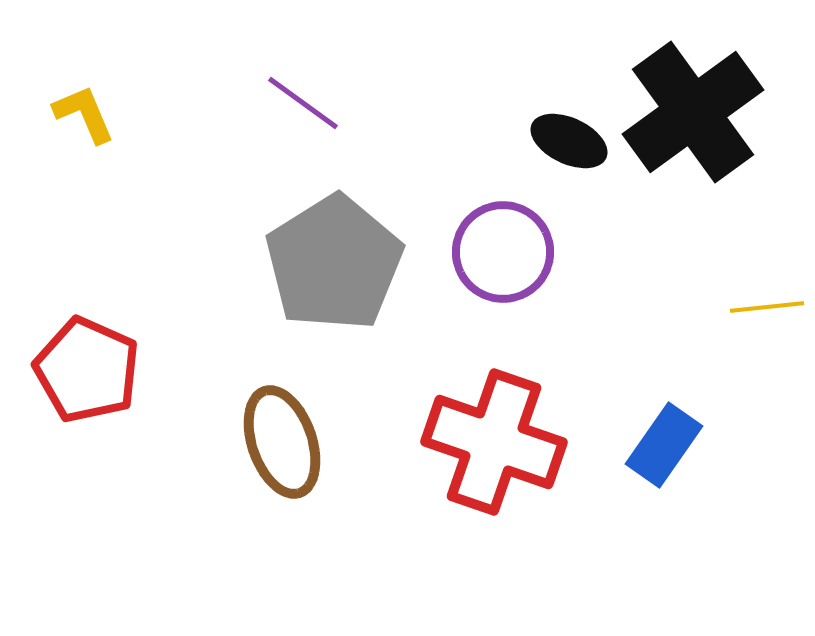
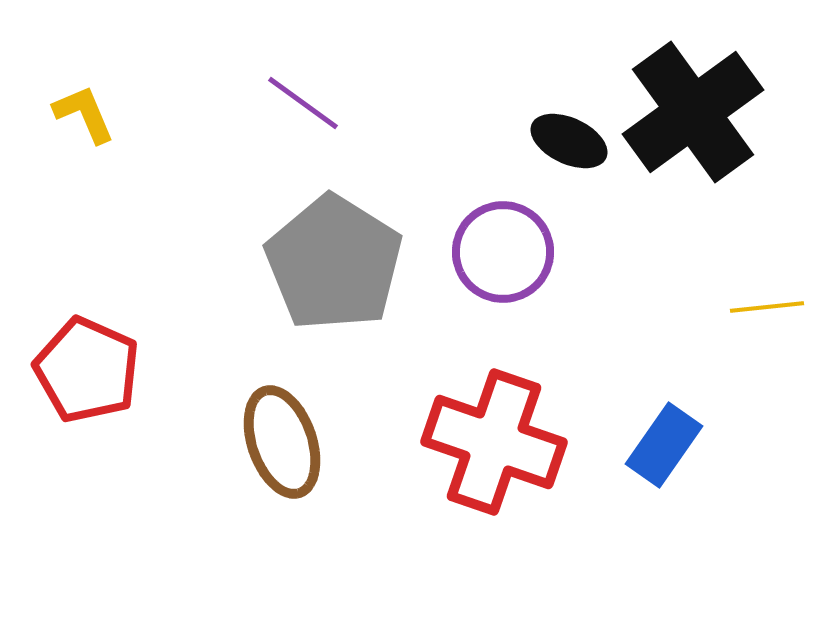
gray pentagon: rotated 8 degrees counterclockwise
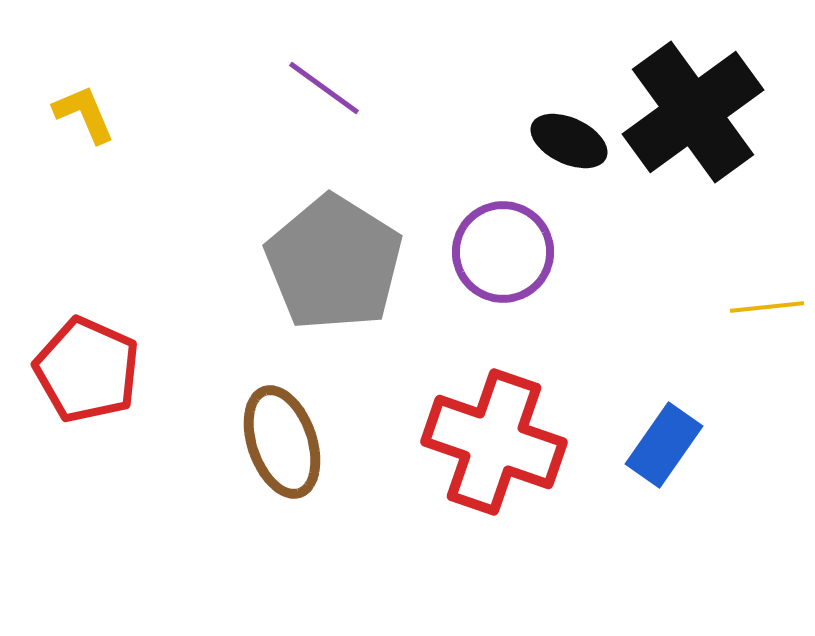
purple line: moved 21 px right, 15 px up
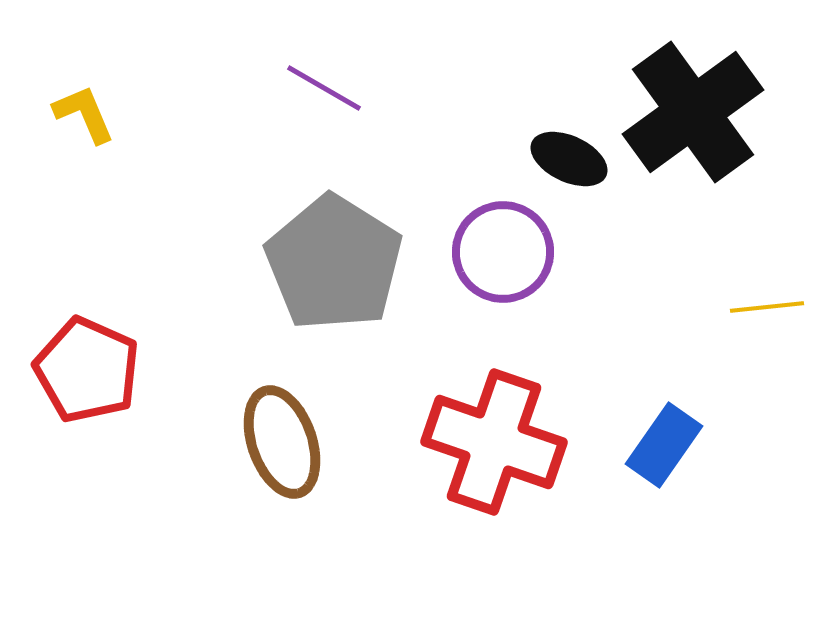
purple line: rotated 6 degrees counterclockwise
black ellipse: moved 18 px down
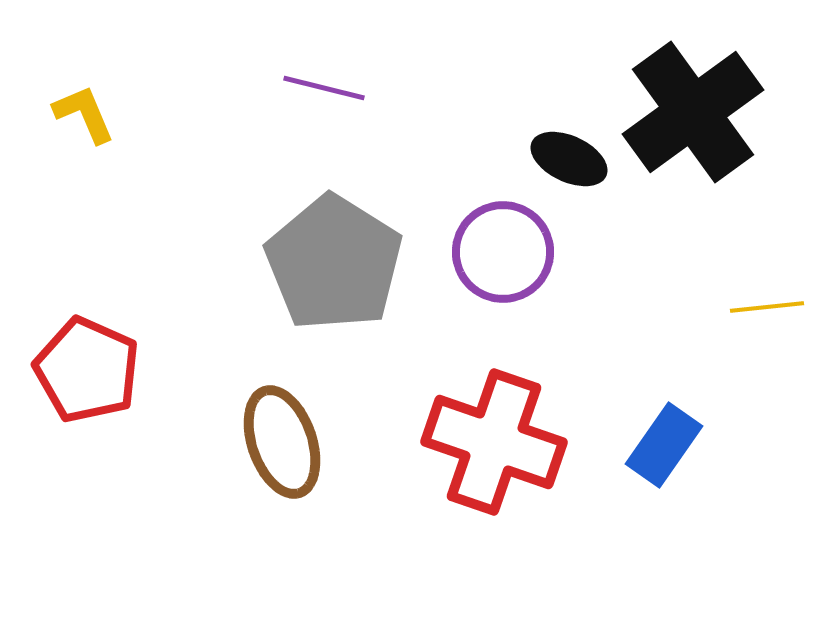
purple line: rotated 16 degrees counterclockwise
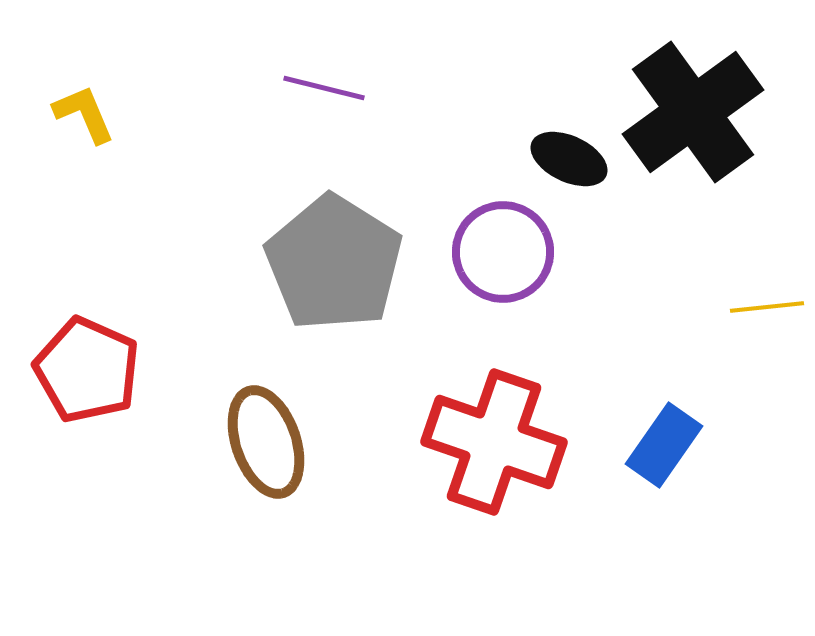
brown ellipse: moved 16 px left
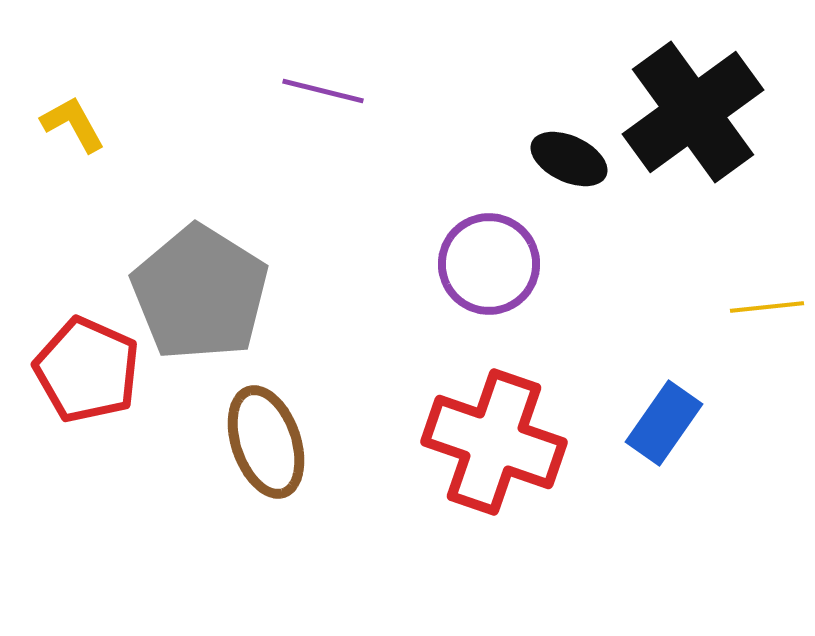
purple line: moved 1 px left, 3 px down
yellow L-shape: moved 11 px left, 10 px down; rotated 6 degrees counterclockwise
purple circle: moved 14 px left, 12 px down
gray pentagon: moved 134 px left, 30 px down
blue rectangle: moved 22 px up
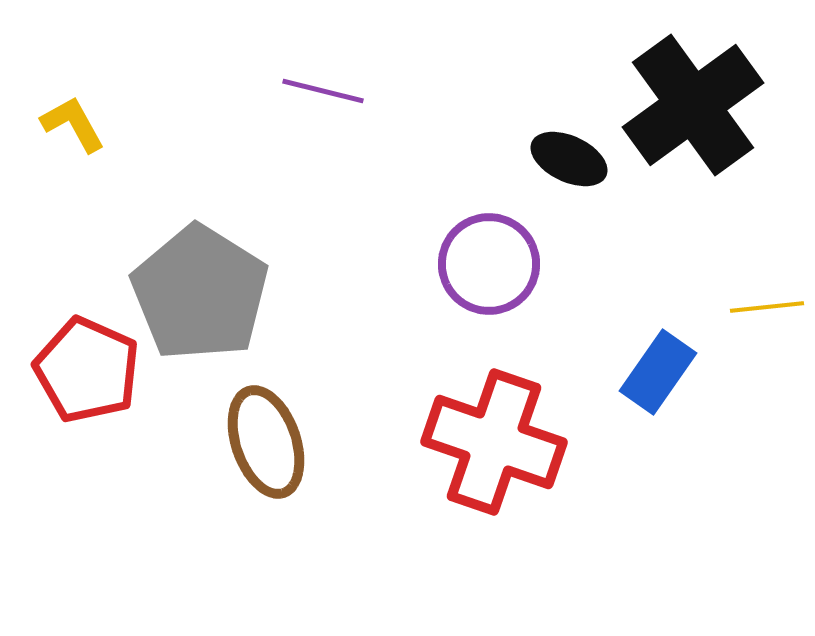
black cross: moved 7 px up
blue rectangle: moved 6 px left, 51 px up
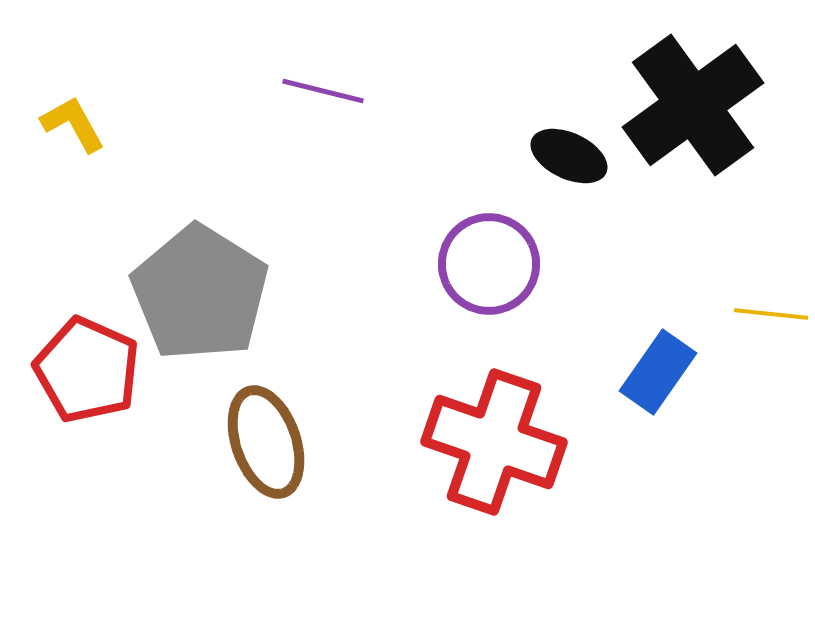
black ellipse: moved 3 px up
yellow line: moved 4 px right, 7 px down; rotated 12 degrees clockwise
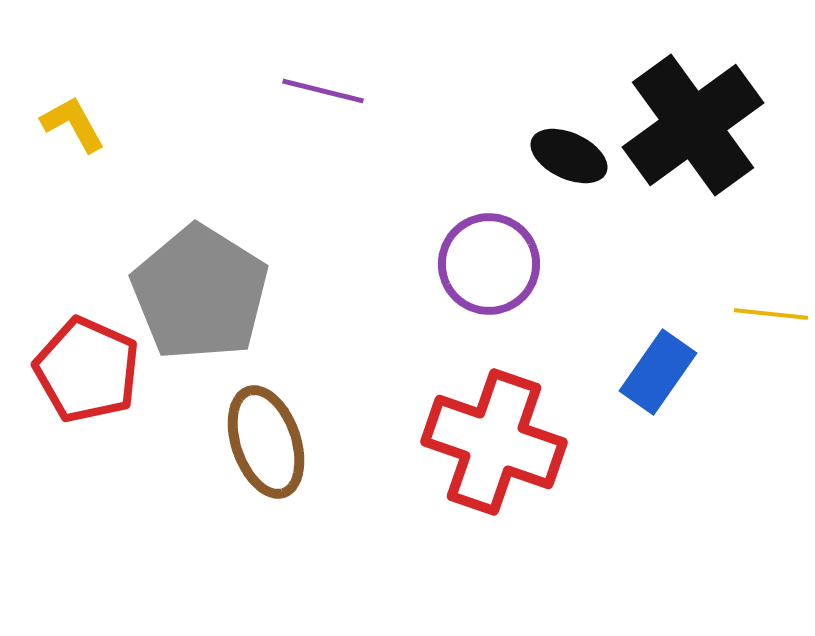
black cross: moved 20 px down
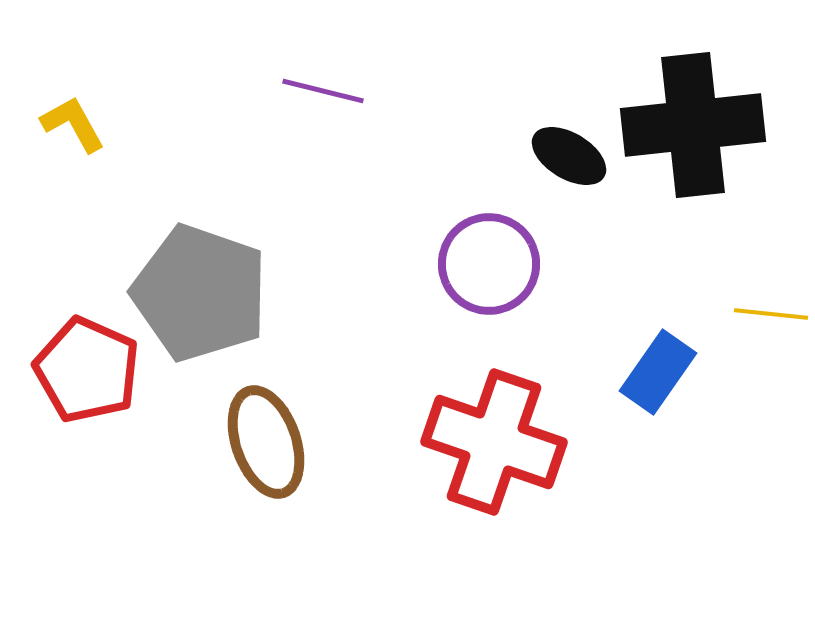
black cross: rotated 30 degrees clockwise
black ellipse: rotated 6 degrees clockwise
gray pentagon: rotated 13 degrees counterclockwise
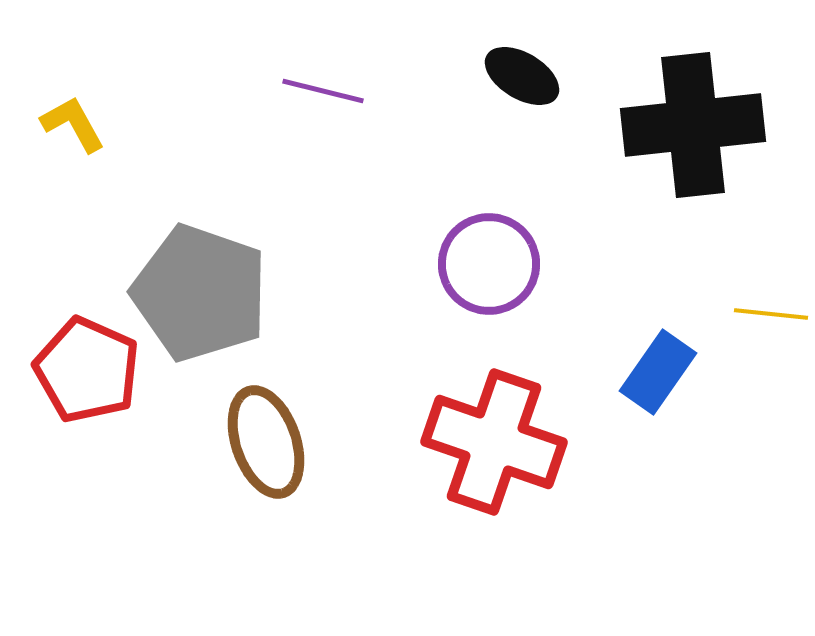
black ellipse: moved 47 px left, 80 px up
